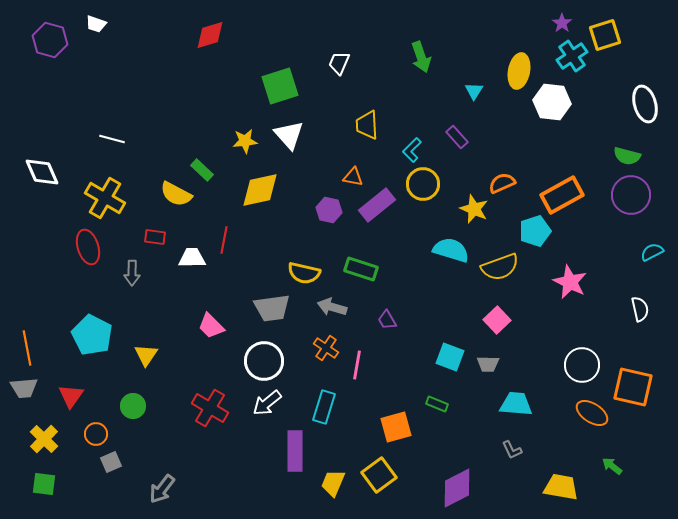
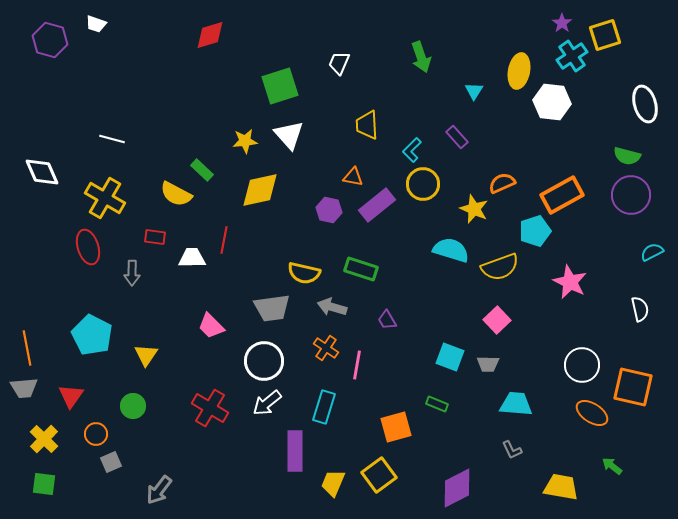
gray arrow at (162, 489): moved 3 px left, 1 px down
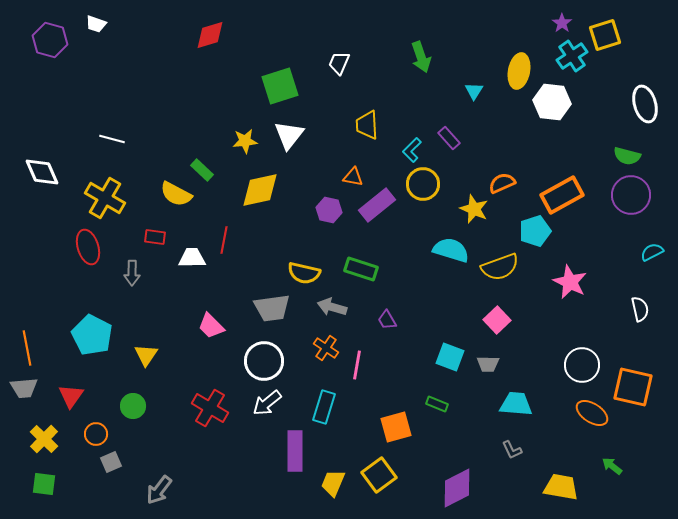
white triangle at (289, 135): rotated 20 degrees clockwise
purple rectangle at (457, 137): moved 8 px left, 1 px down
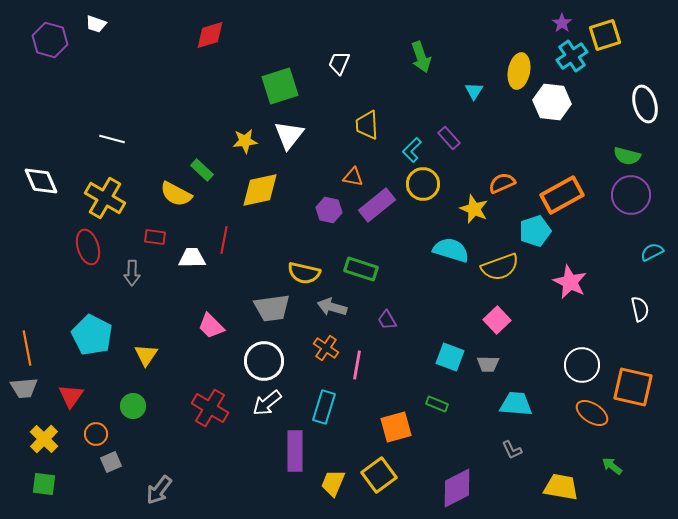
white diamond at (42, 172): moved 1 px left, 9 px down
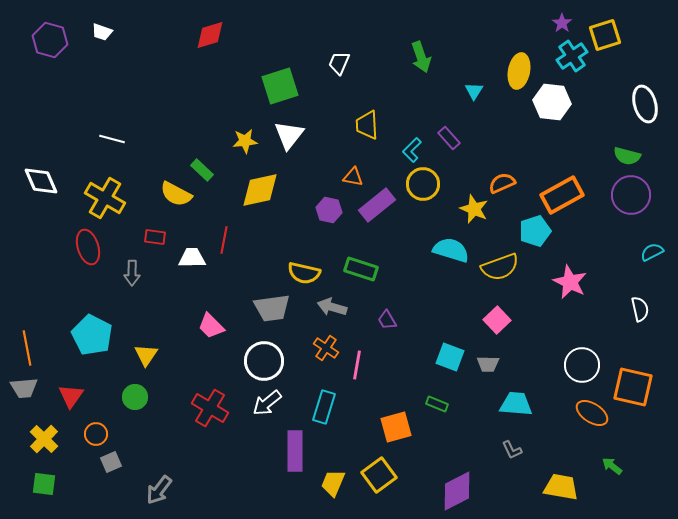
white trapezoid at (96, 24): moved 6 px right, 8 px down
green circle at (133, 406): moved 2 px right, 9 px up
purple diamond at (457, 488): moved 3 px down
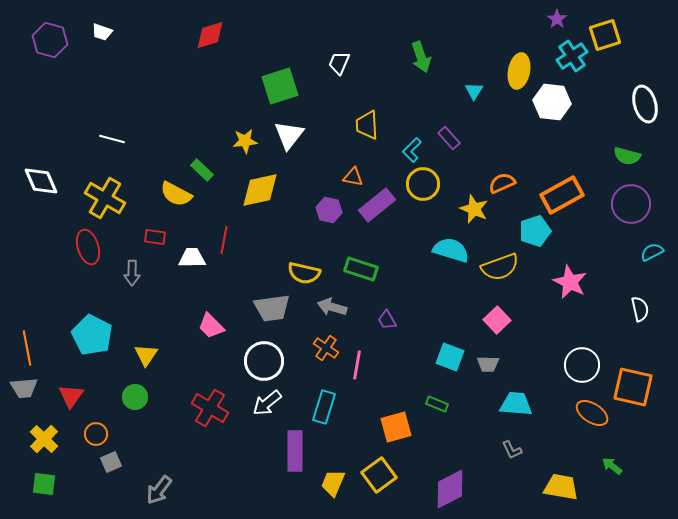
purple star at (562, 23): moved 5 px left, 4 px up
purple circle at (631, 195): moved 9 px down
purple diamond at (457, 491): moved 7 px left, 2 px up
